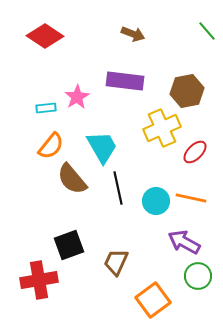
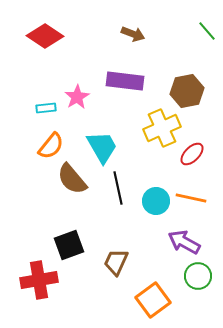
red ellipse: moved 3 px left, 2 px down
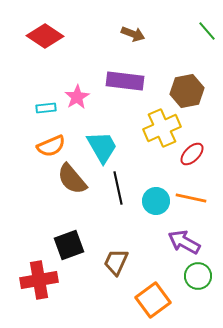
orange semicircle: rotated 28 degrees clockwise
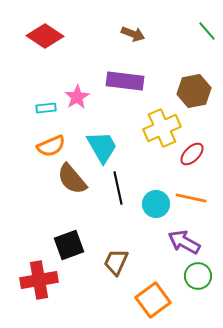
brown hexagon: moved 7 px right
cyan circle: moved 3 px down
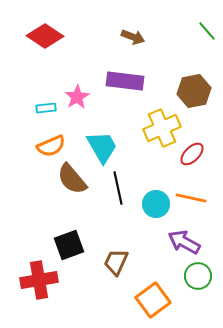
brown arrow: moved 3 px down
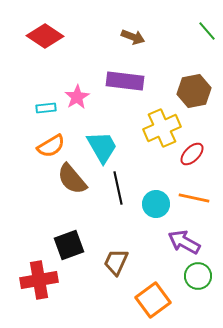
orange semicircle: rotated 8 degrees counterclockwise
orange line: moved 3 px right
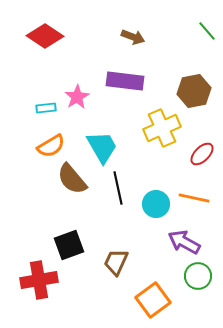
red ellipse: moved 10 px right
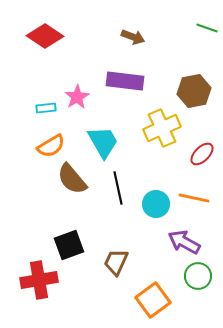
green line: moved 3 px up; rotated 30 degrees counterclockwise
cyan trapezoid: moved 1 px right, 5 px up
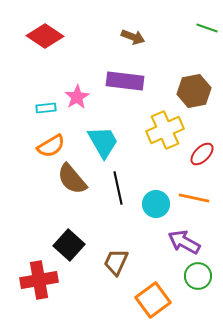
yellow cross: moved 3 px right, 2 px down
black square: rotated 28 degrees counterclockwise
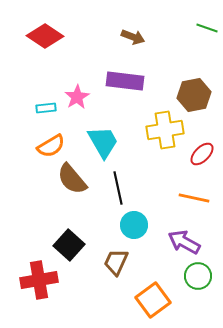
brown hexagon: moved 4 px down
yellow cross: rotated 15 degrees clockwise
cyan circle: moved 22 px left, 21 px down
